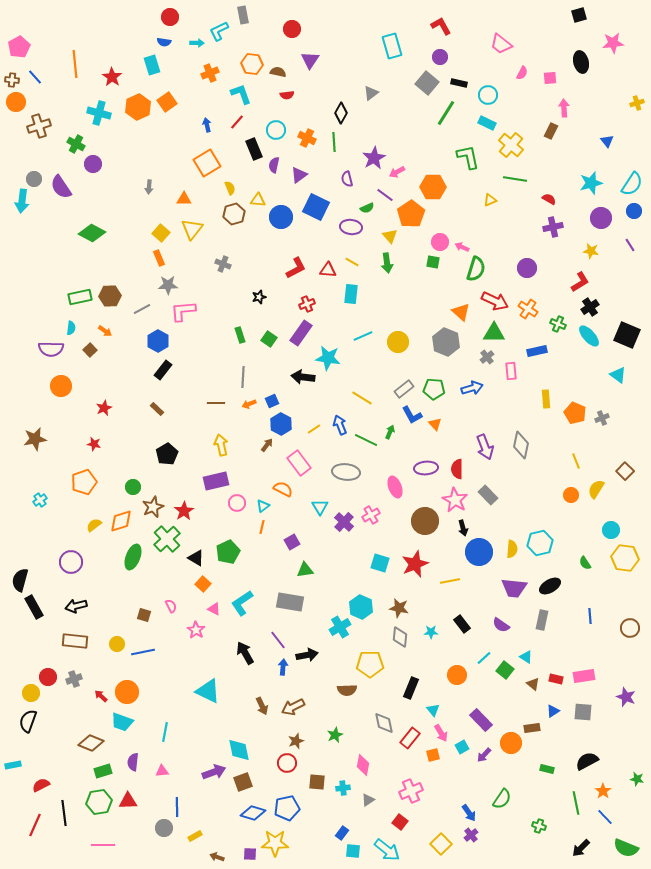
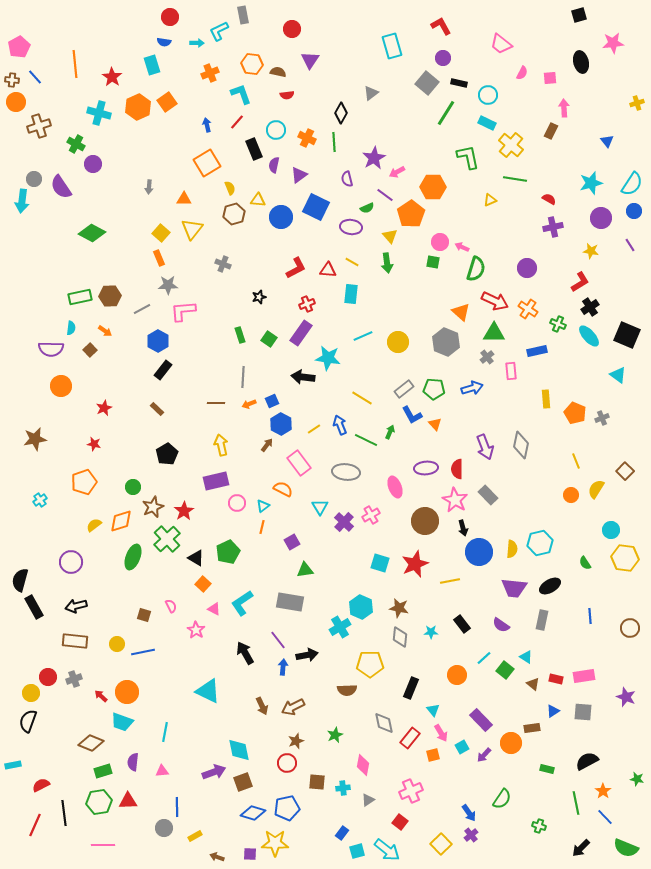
purple circle at (440, 57): moved 3 px right, 1 px down
cyan square at (353, 851): moved 4 px right; rotated 21 degrees counterclockwise
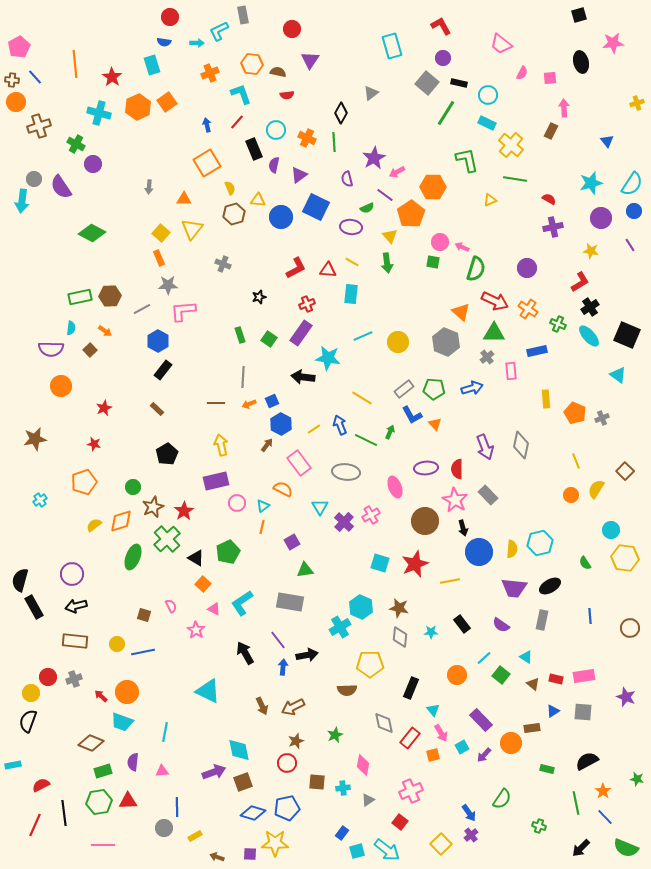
green L-shape at (468, 157): moved 1 px left, 3 px down
purple circle at (71, 562): moved 1 px right, 12 px down
green square at (505, 670): moved 4 px left, 5 px down
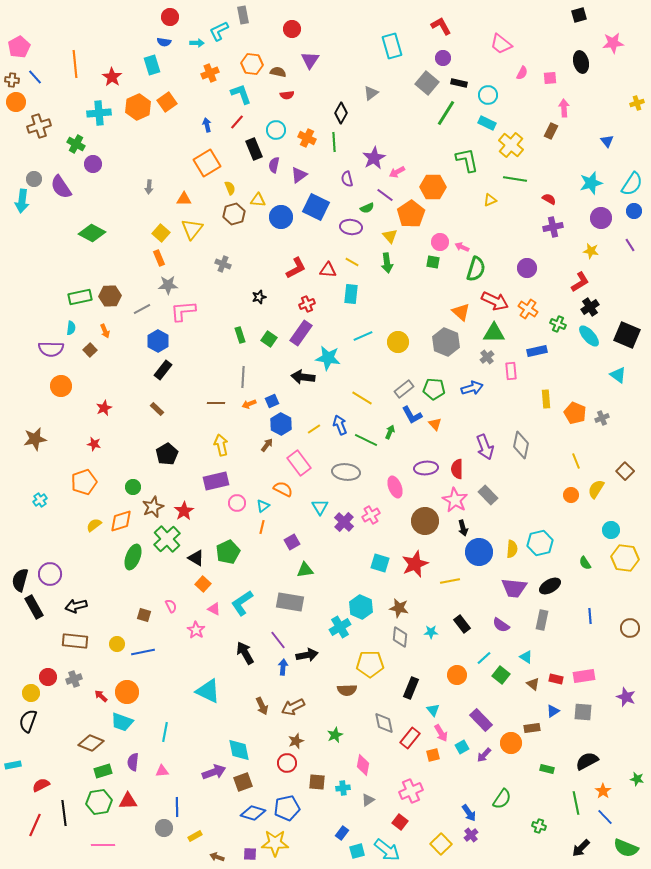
cyan cross at (99, 113): rotated 20 degrees counterclockwise
orange arrow at (105, 331): rotated 32 degrees clockwise
purple circle at (72, 574): moved 22 px left
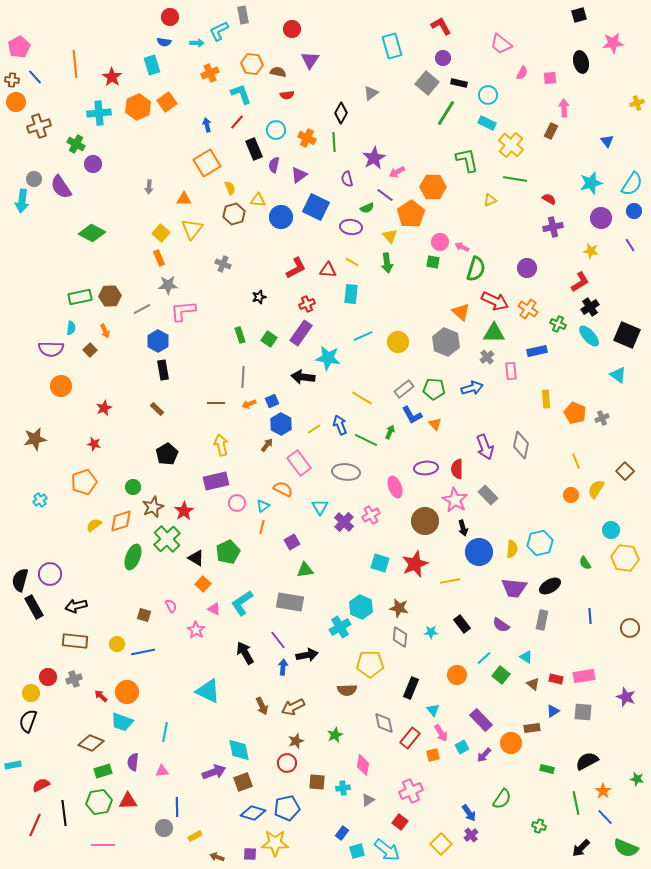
black rectangle at (163, 370): rotated 48 degrees counterclockwise
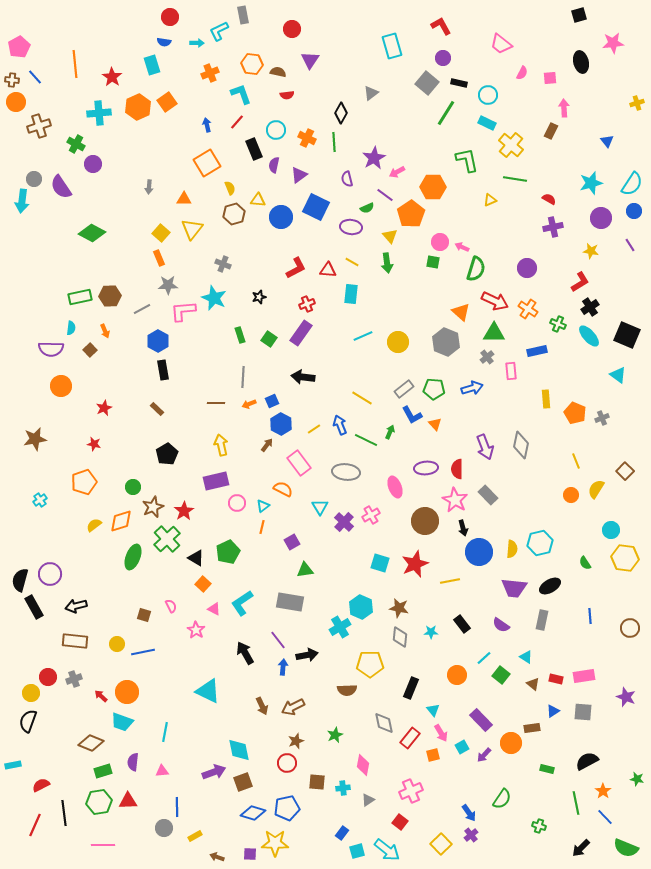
cyan star at (328, 358): moved 114 px left, 60 px up; rotated 15 degrees clockwise
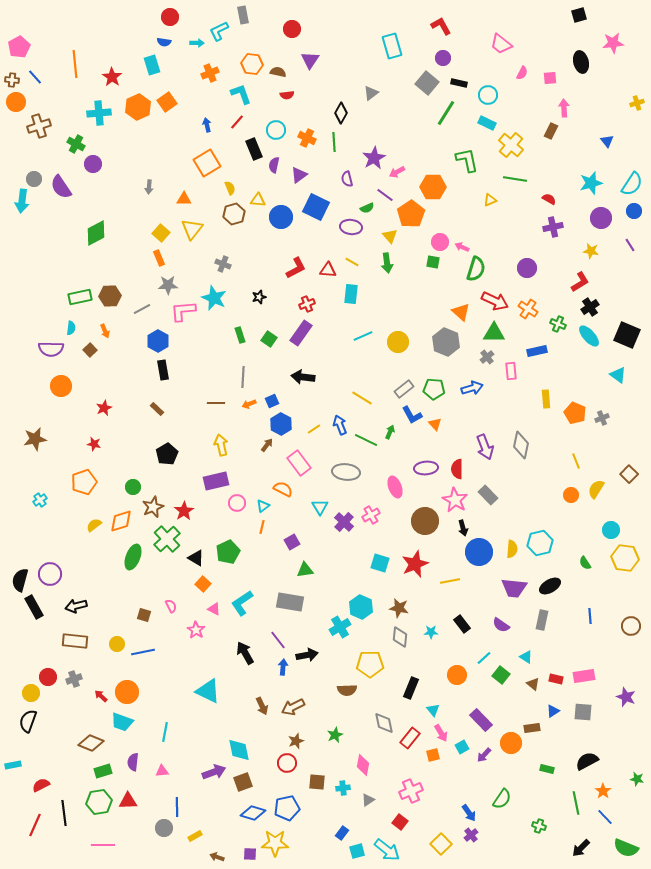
green diamond at (92, 233): moved 4 px right; rotated 56 degrees counterclockwise
brown square at (625, 471): moved 4 px right, 3 px down
brown circle at (630, 628): moved 1 px right, 2 px up
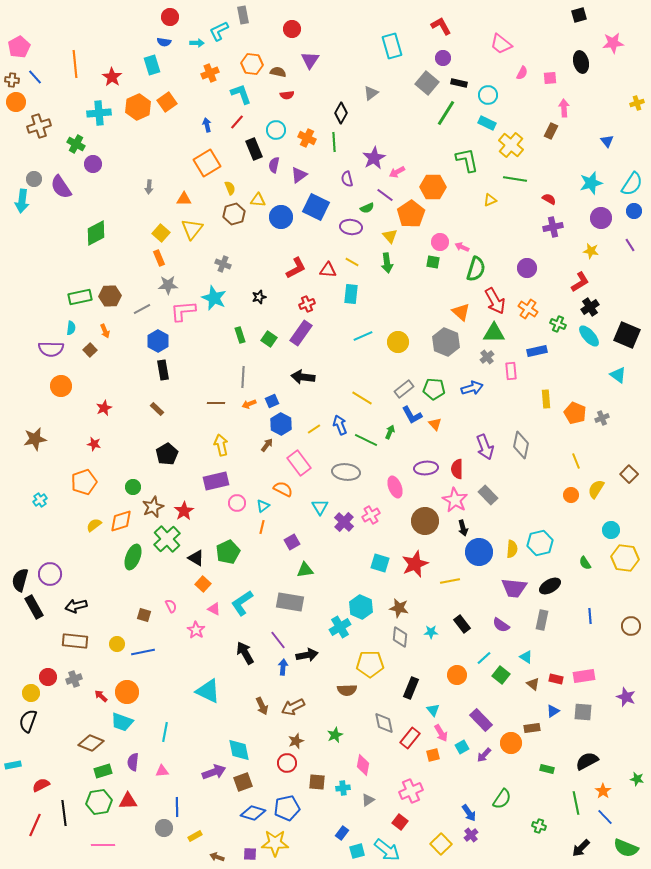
red arrow at (495, 301): rotated 36 degrees clockwise
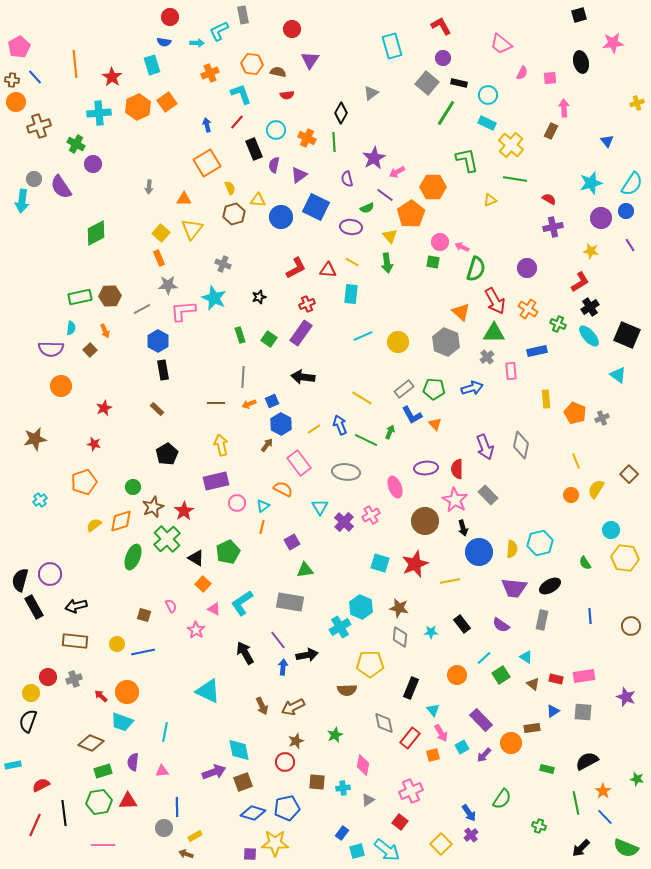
blue circle at (634, 211): moved 8 px left
green square at (501, 675): rotated 18 degrees clockwise
red circle at (287, 763): moved 2 px left, 1 px up
brown arrow at (217, 857): moved 31 px left, 3 px up
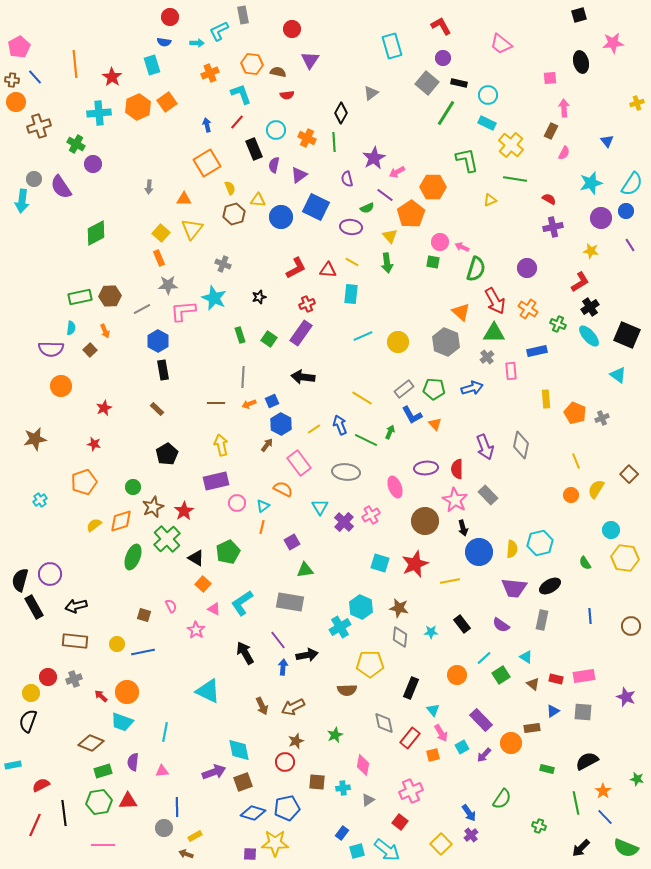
pink semicircle at (522, 73): moved 42 px right, 80 px down
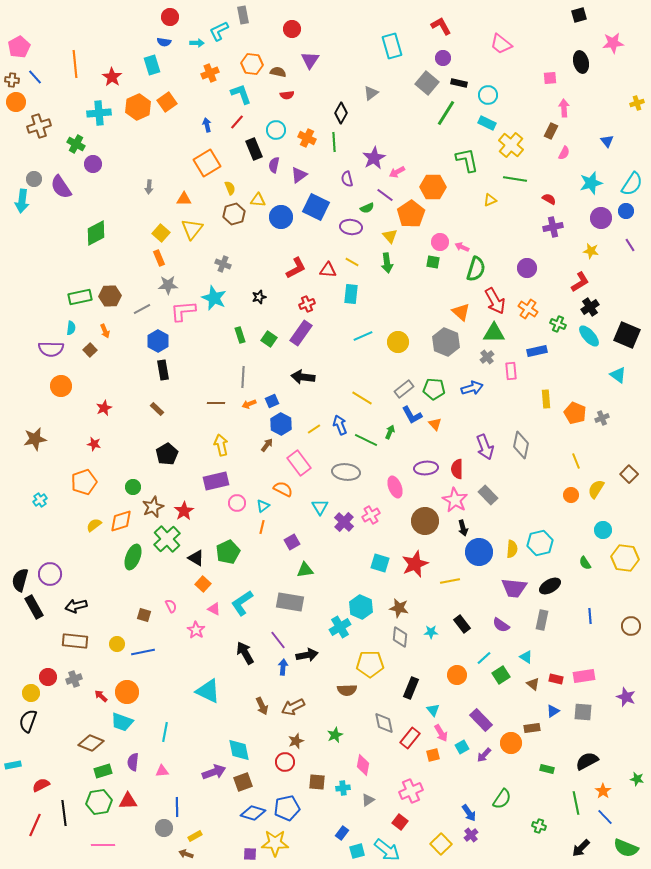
cyan circle at (611, 530): moved 8 px left
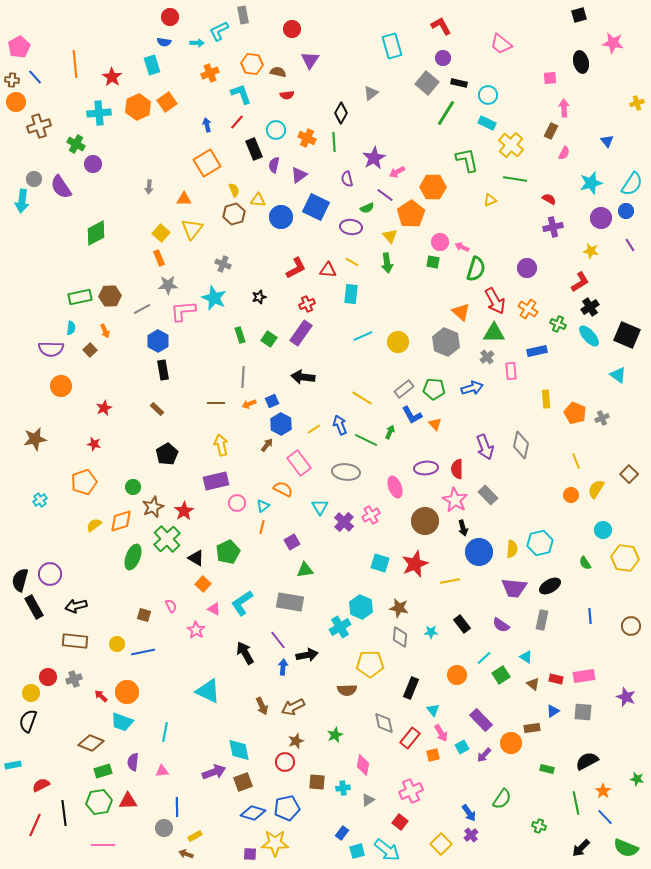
pink star at (613, 43): rotated 15 degrees clockwise
yellow semicircle at (230, 188): moved 4 px right, 2 px down
